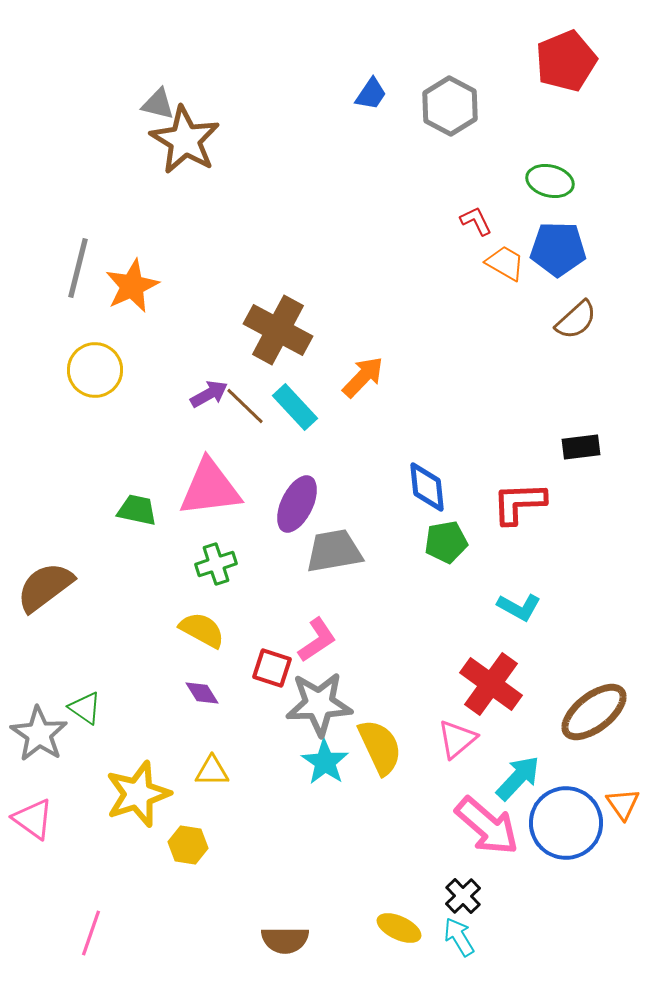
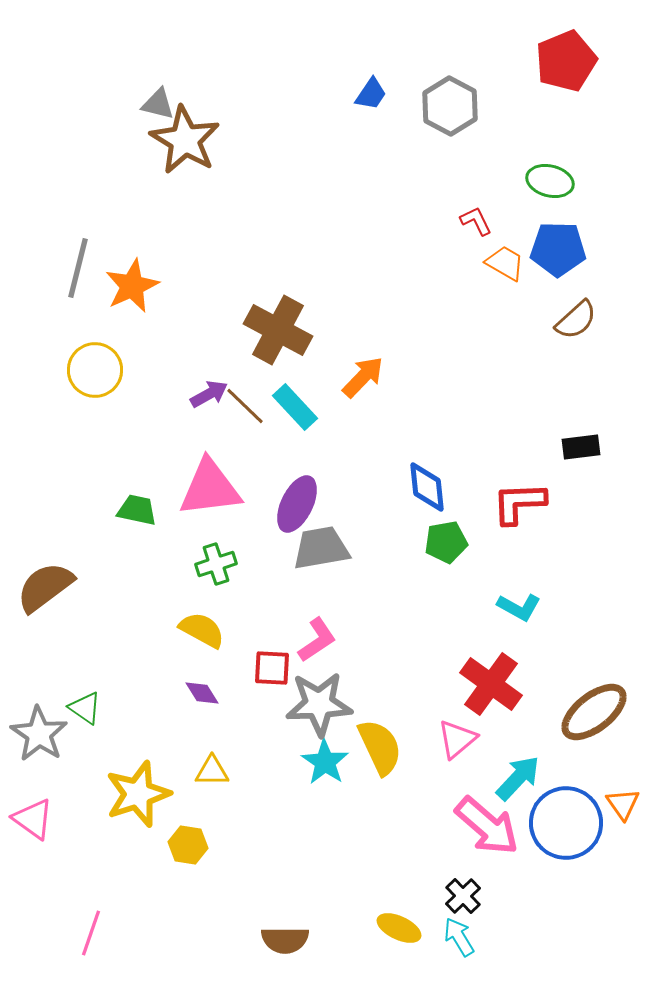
gray trapezoid at (334, 551): moved 13 px left, 3 px up
red square at (272, 668): rotated 15 degrees counterclockwise
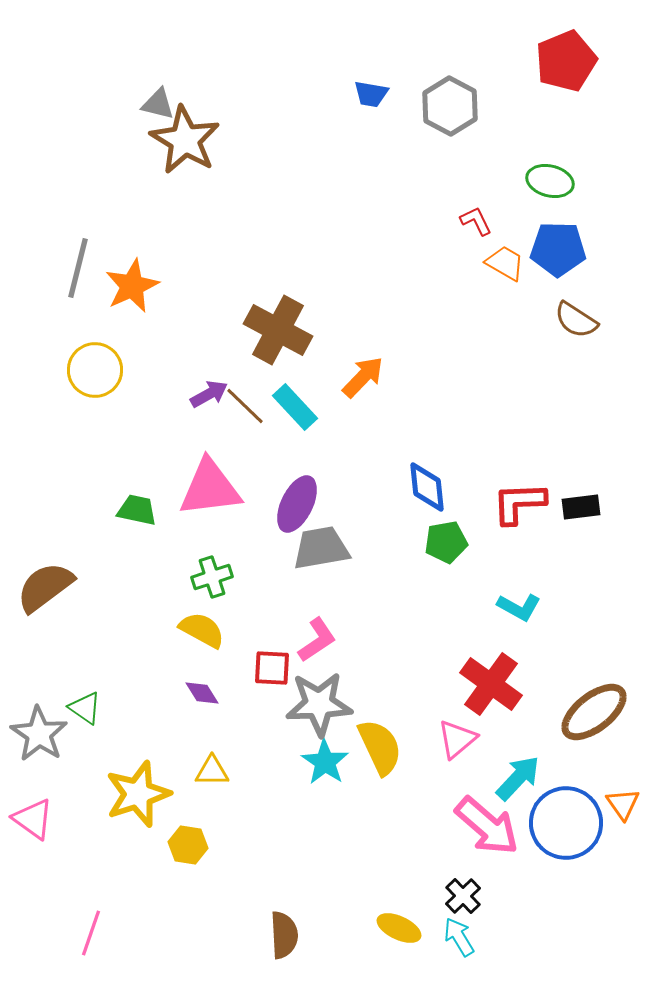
blue trapezoid at (371, 94): rotated 66 degrees clockwise
brown semicircle at (576, 320): rotated 75 degrees clockwise
black rectangle at (581, 447): moved 60 px down
green cross at (216, 564): moved 4 px left, 13 px down
brown semicircle at (285, 940): moved 1 px left, 5 px up; rotated 93 degrees counterclockwise
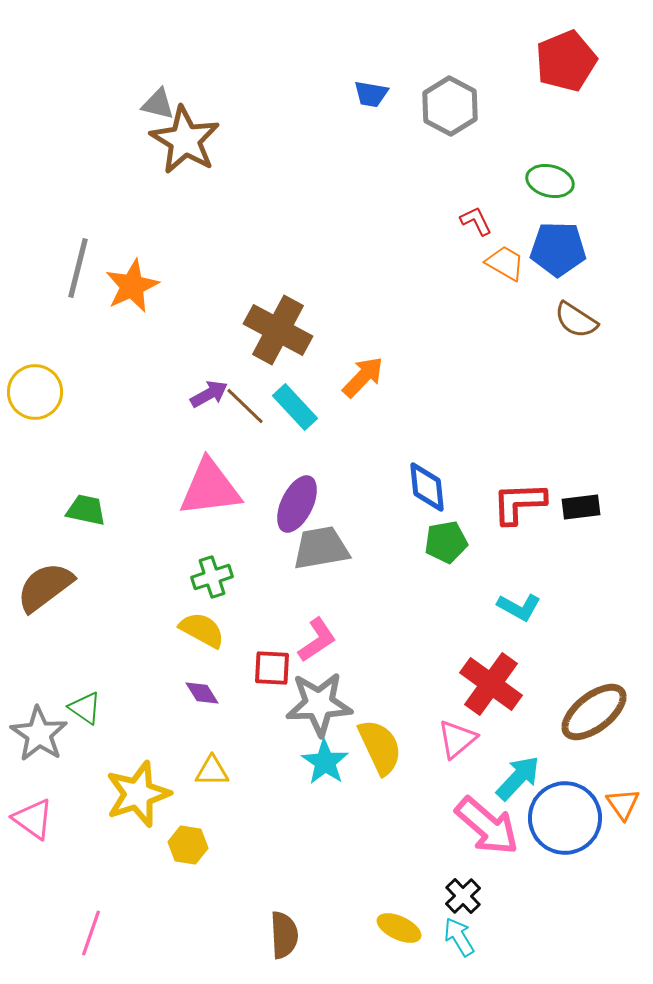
yellow circle at (95, 370): moved 60 px left, 22 px down
green trapezoid at (137, 510): moved 51 px left
blue circle at (566, 823): moved 1 px left, 5 px up
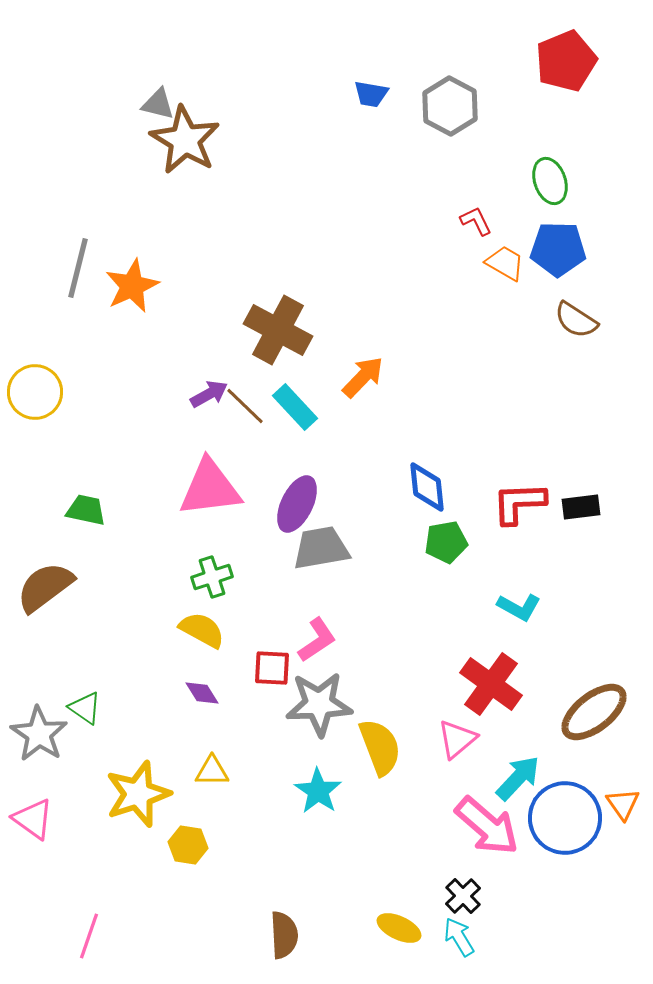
green ellipse at (550, 181): rotated 57 degrees clockwise
yellow semicircle at (380, 747): rotated 4 degrees clockwise
cyan star at (325, 762): moved 7 px left, 29 px down
pink line at (91, 933): moved 2 px left, 3 px down
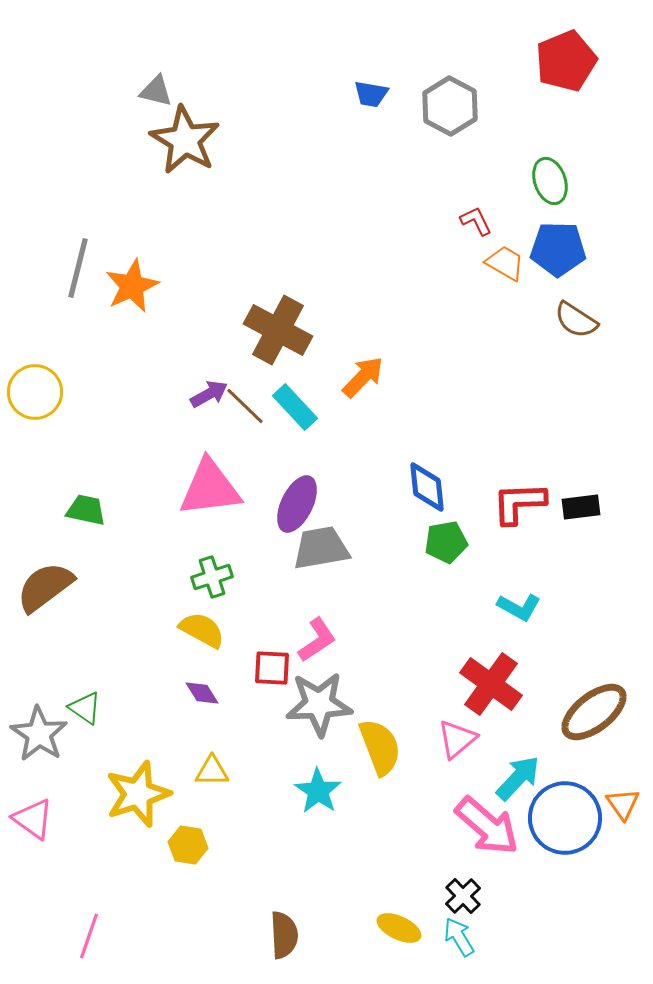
gray triangle at (158, 104): moved 2 px left, 13 px up
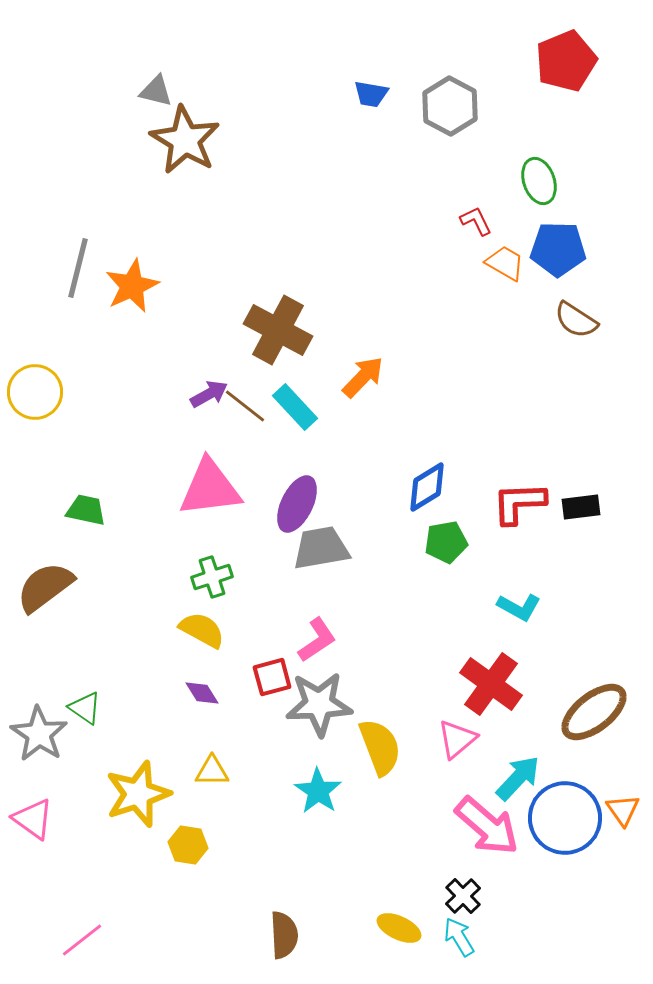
green ellipse at (550, 181): moved 11 px left
brown line at (245, 406): rotated 6 degrees counterclockwise
blue diamond at (427, 487): rotated 64 degrees clockwise
red square at (272, 668): moved 9 px down; rotated 18 degrees counterclockwise
orange triangle at (623, 804): moved 6 px down
pink line at (89, 936): moved 7 px left, 4 px down; rotated 33 degrees clockwise
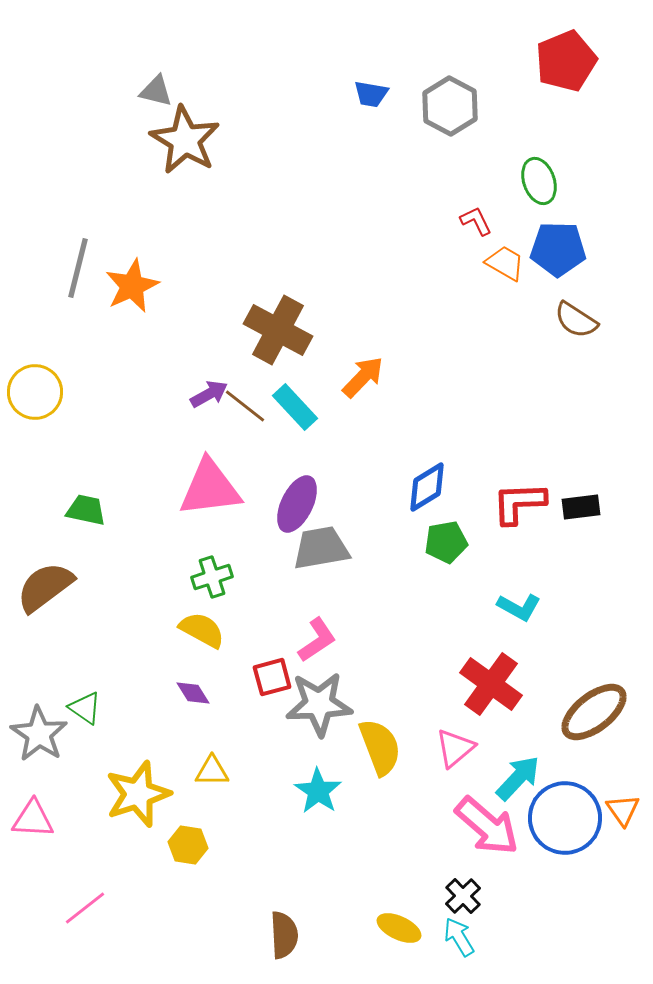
purple diamond at (202, 693): moved 9 px left
pink triangle at (457, 739): moved 2 px left, 9 px down
pink triangle at (33, 819): rotated 33 degrees counterclockwise
pink line at (82, 940): moved 3 px right, 32 px up
